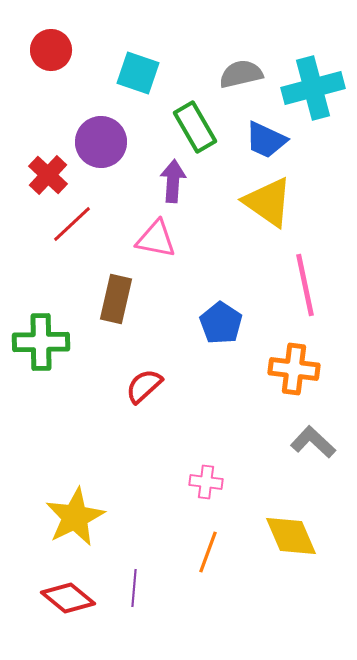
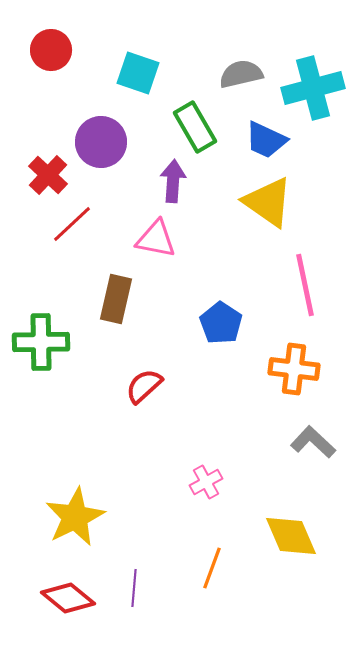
pink cross: rotated 36 degrees counterclockwise
orange line: moved 4 px right, 16 px down
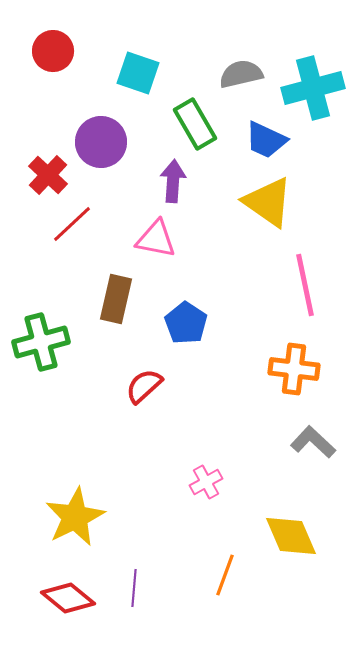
red circle: moved 2 px right, 1 px down
green rectangle: moved 3 px up
blue pentagon: moved 35 px left
green cross: rotated 14 degrees counterclockwise
orange line: moved 13 px right, 7 px down
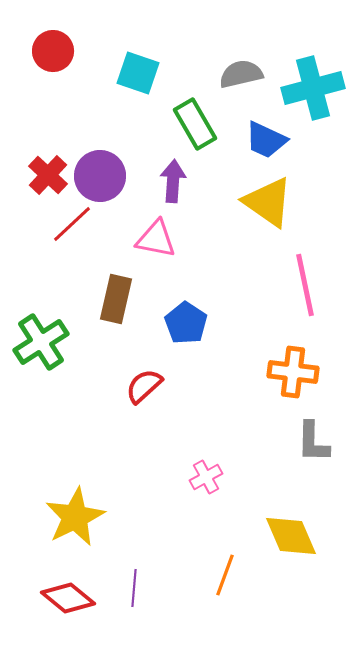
purple circle: moved 1 px left, 34 px down
green cross: rotated 18 degrees counterclockwise
orange cross: moved 1 px left, 3 px down
gray L-shape: rotated 132 degrees counterclockwise
pink cross: moved 5 px up
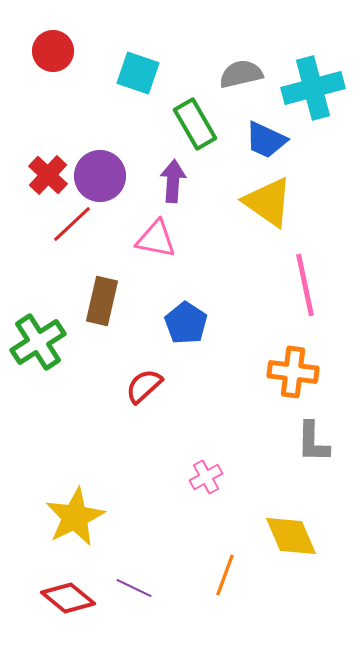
brown rectangle: moved 14 px left, 2 px down
green cross: moved 3 px left
purple line: rotated 69 degrees counterclockwise
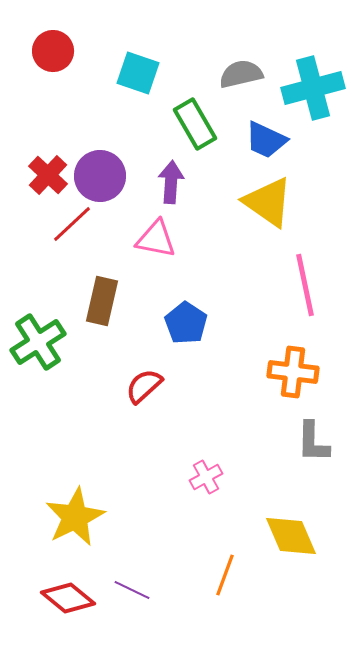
purple arrow: moved 2 px left, 1 px down
purple line: moved 2 px left, 2 px down
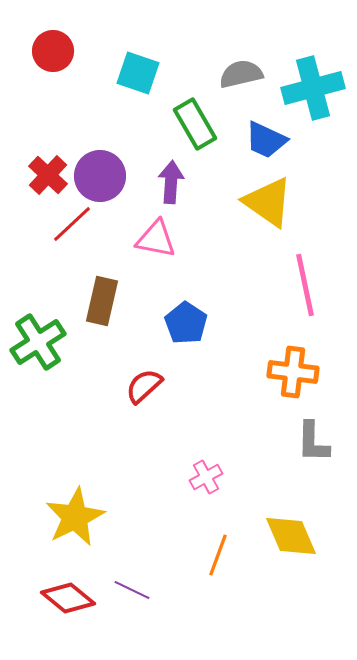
orange line: moved 7 px left, 20 px up
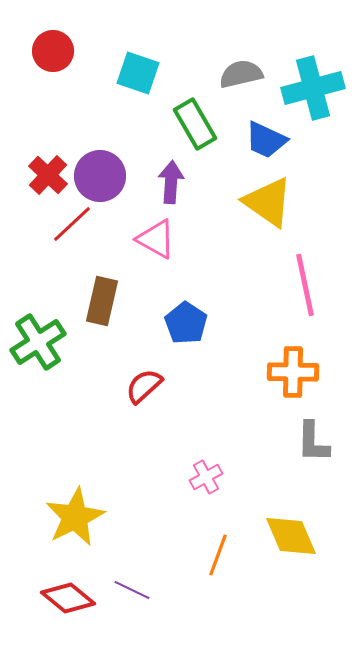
pink triangle: rotated 18 degrees clockwise
orange cross: rotated 6 degrees counterclockwise
